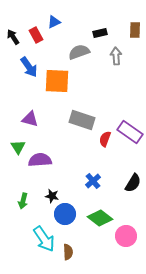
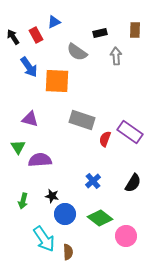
gray semicircle: moved 2 px left; rotated 125 degrees counterclockwise
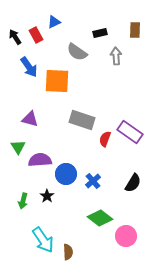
black arrow: moved 2 px right
black star: moved 5 px left; rotated 24 degrees clockwise
blue circle: moved 1 px right, 40 px up
cyan arrow: moved 1 px left, 1 px down
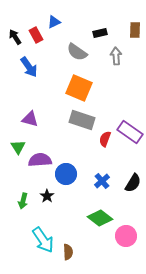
orange square: moved 22 px right, 7 px down; rotated 20 degrees clockwise
blue cross: moved 9 px right
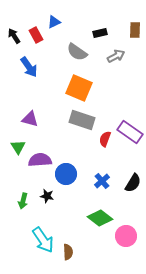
black arrow: moved 1 px left, 1 px up
gray arrow: rotated 66 degrees clockwise
black star: rotated 24 degrees counterclockwise
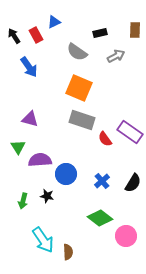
red semicircle: rotated 56 degrees counterclockwise
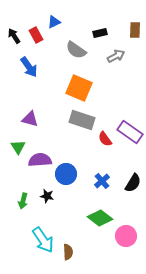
gray semicircle: moved 1 px left, 2 px up
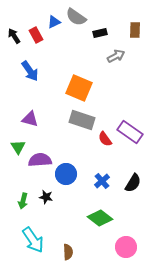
gray semicircle: moved 33 px up
blue arrow: moved 1 px right, 4 px down
black star: moved 1 px left, 1 px down
pink circle: moved 11 px down
cyan arrow: moved 10 px left
